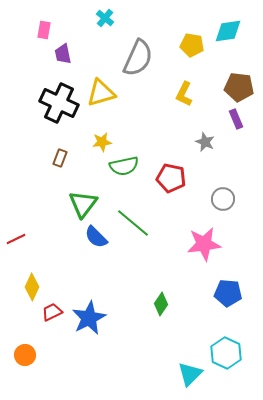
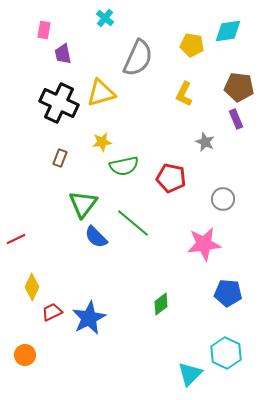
green diamond: rotated 20 degrees clockwise
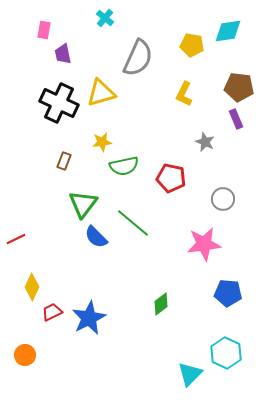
brown rectangle: moved 4 px right, 3 px down
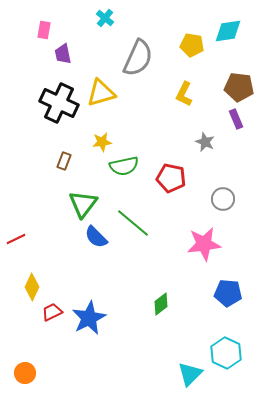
orange circle: moved 18 px down
